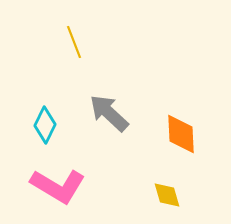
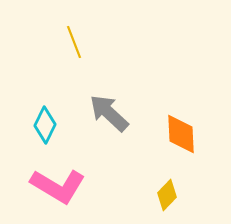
yellow diamond: rotated 60 degrees clockwise
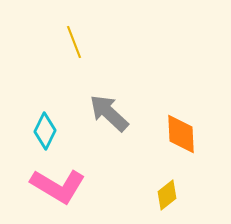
cyan diamond: moved 6 px down
yellow diamond: rotated 8 degrees clockwise
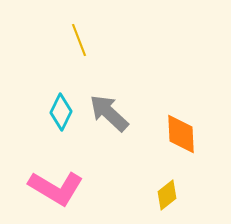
yellow line: moved 5 px right, 2 px up
cyan diamond: moved 16 px right, 19 px up
pink L-shape: moved 2 px left, 2 px down
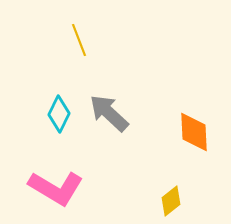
cyan diamond: moved 2 px left, 2 px down
orange diamond: moved 13 px right, 2 px up
yellow diamond: moved 4 px right, 6 px down
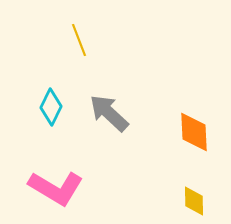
cyan diamond: moved 8 px left, 7 px up
yellow diamond: moved 23 px right; rotated 52 degrees counterclockwise
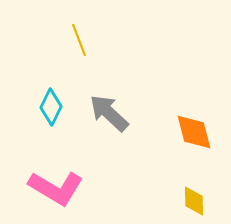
orange diamond: rotated 12 degrees counterclockwise
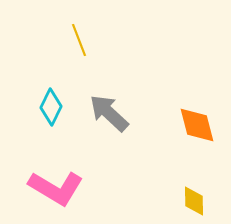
orange diamond: moved 3 px right, 7 px up
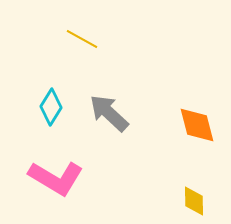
yellow line: moved 3 px right, 1 px up; rotated 40 degrees counterclockwise
cyan diamond: rotated 6 degrees clockwise
pink L-shape: moved 10 px up
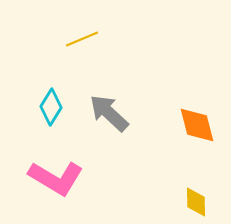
yellow line: rotated 52 degrees counterclockwise
yellow diamond: moved 2 px right, 1 px down
